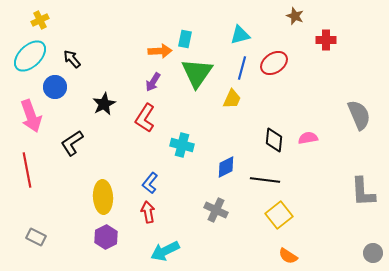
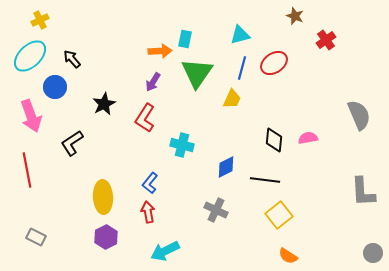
red cross: rotated 36 degrees counterclockwise
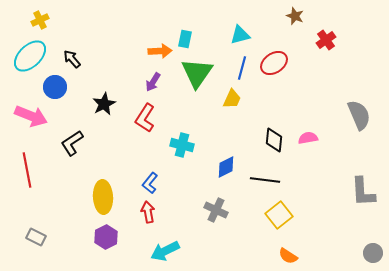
pink arrow: rotated 48 degrees counterclockwise
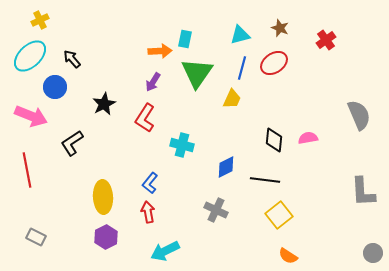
brown star: moved 15 px left, 12 px down
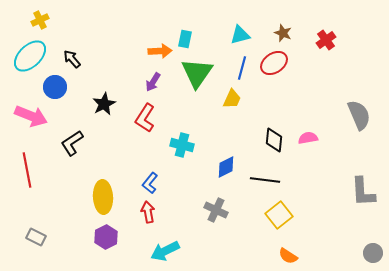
brown star: moved 3 px right, 5 px down
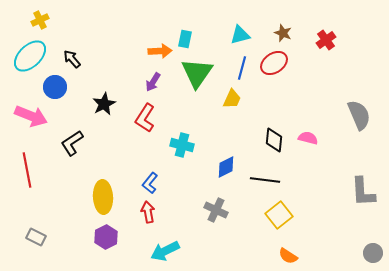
pink semicircle: rotated 24 degrees clockwise
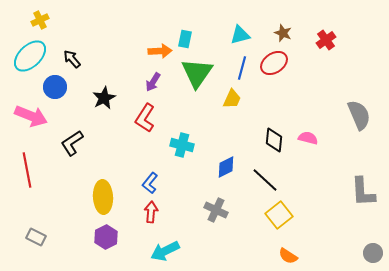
black star: moved 6 px up
black line: rotated 36 degrees clockwise
red arrow: moved 3 px right; rotated 15 degrees clockwise
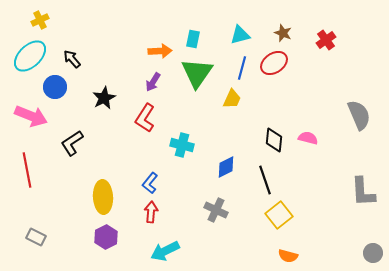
cyan rectangle: moved 8 px right
black line: rotated 28 degrees clockwise
orange semicircle: rotated 18 degrees counterclockwise
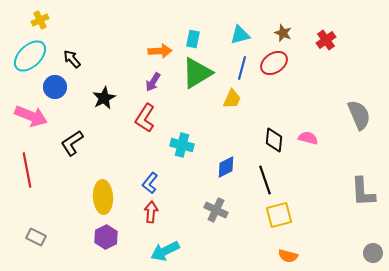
green triangle: rotated 24 degrees clockwise
yellow square: rotated 24 degrees clockwise
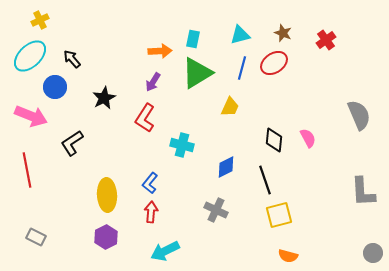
yellow trapezoid: moved 2 px left, 8 px down
pink semicircle: rotated 48 degrees clockwise
yellow ellipse: moved 4 px right, 2 px up
